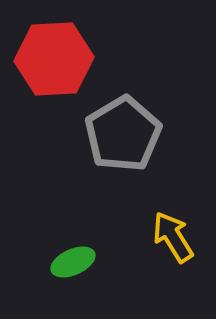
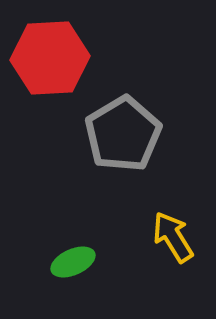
red hexagon: moved 4 px left, 1 px up
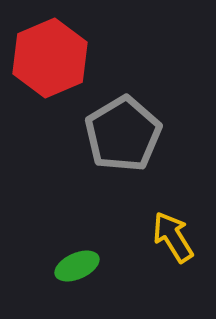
red hexagon: rotated 20 degrees counterclockwise
green ellipse: moved 4 px right, 4 px down
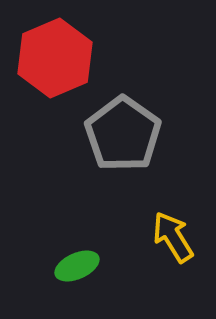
red hexagon: moved 5 px right
gray pentagon: rotated 6 degrees counterclockwise
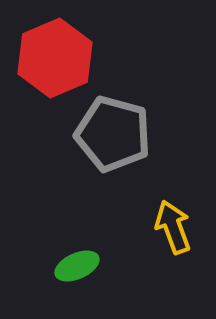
gray pentagon: moved 10 px left; rotated 20 degrees counterclockwise
yellow arrow: moved 10 px up; rotated 12 degrees clockwise
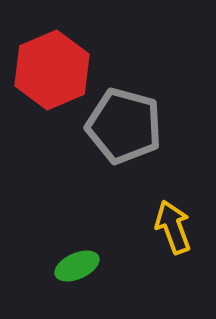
red hexagon: moved 3 px left, 12 px down
gray pentagon: moved 11 px right, 8 px up
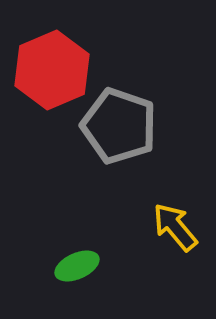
gray pentagon: moved 5 px left; rotated 4 degrees clockwise
yellow arrow: moved 2 px right; rotated 20 degrees counterclockwise
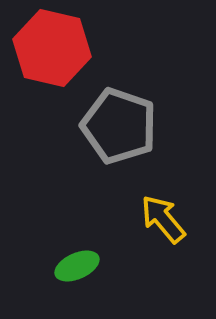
red hexagon: moved 22 px up; rotated 24 degrees counterclockwise
yellow arrow: moved 12 px left, 8 px up
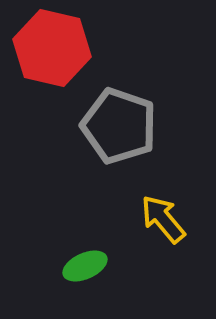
green ellipse: moved 8 px right
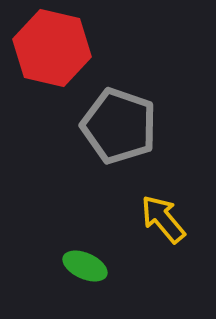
green ellipse: rotated 48 degrees clockwise
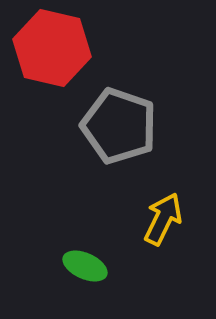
yellow arrow: rotated 66 degrees clockwise
